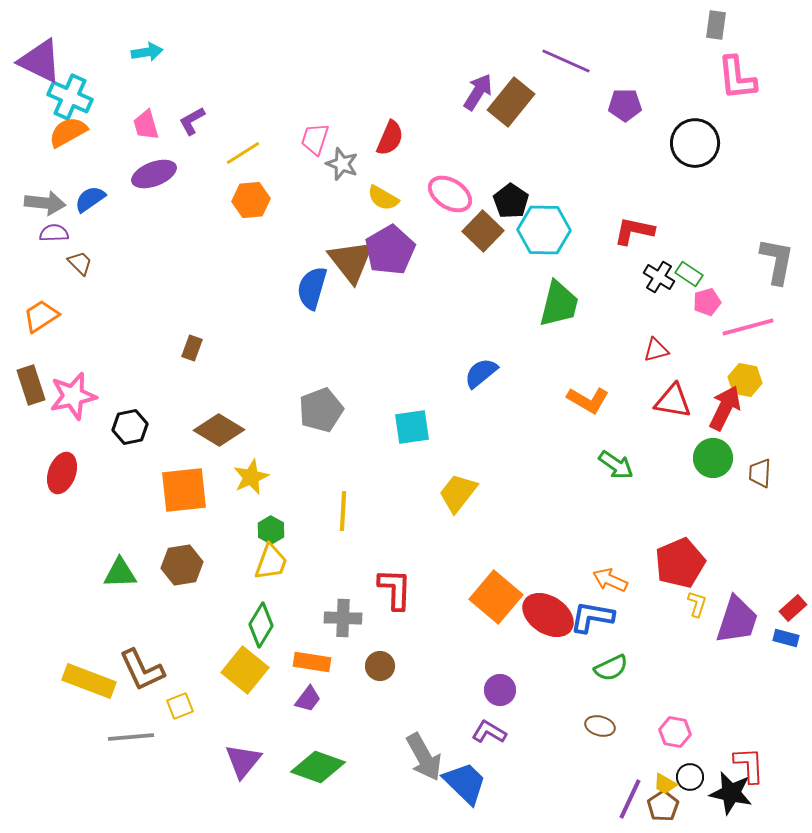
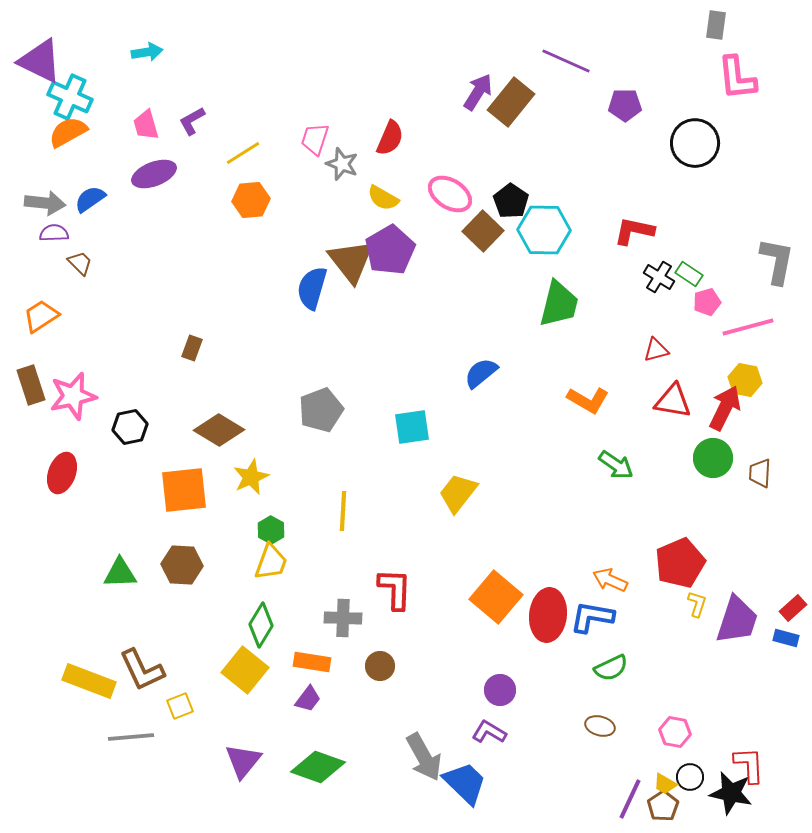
brown hexagon at (182, 565): rotated 12 degrees clockwise
red ellipse at (548, 615): rotated 63 degrees clockwise
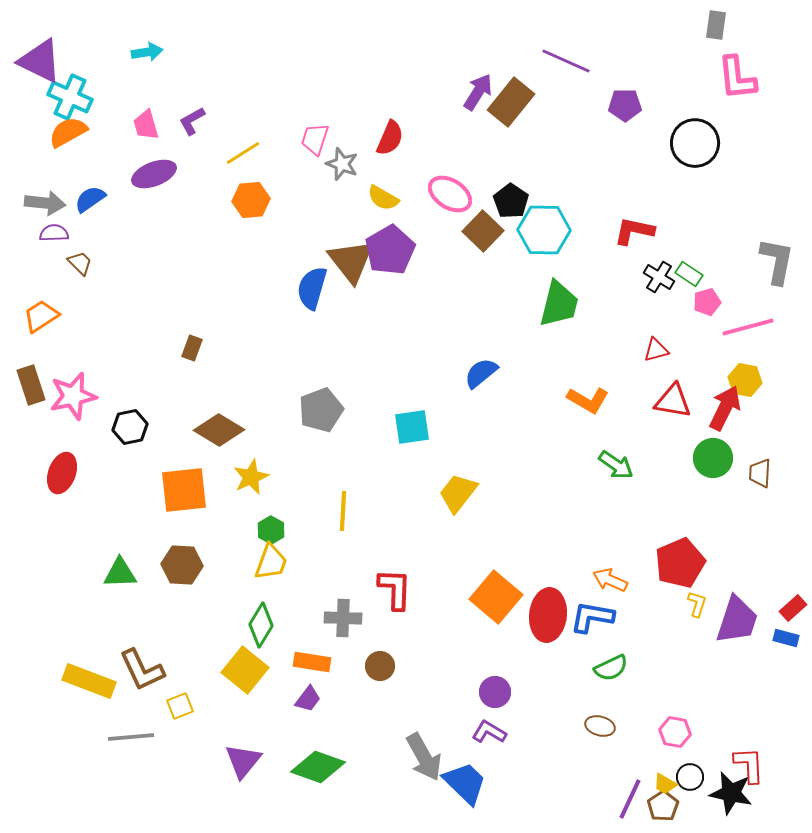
purple circle at (500, 690): moved 5 px left, 2 px down
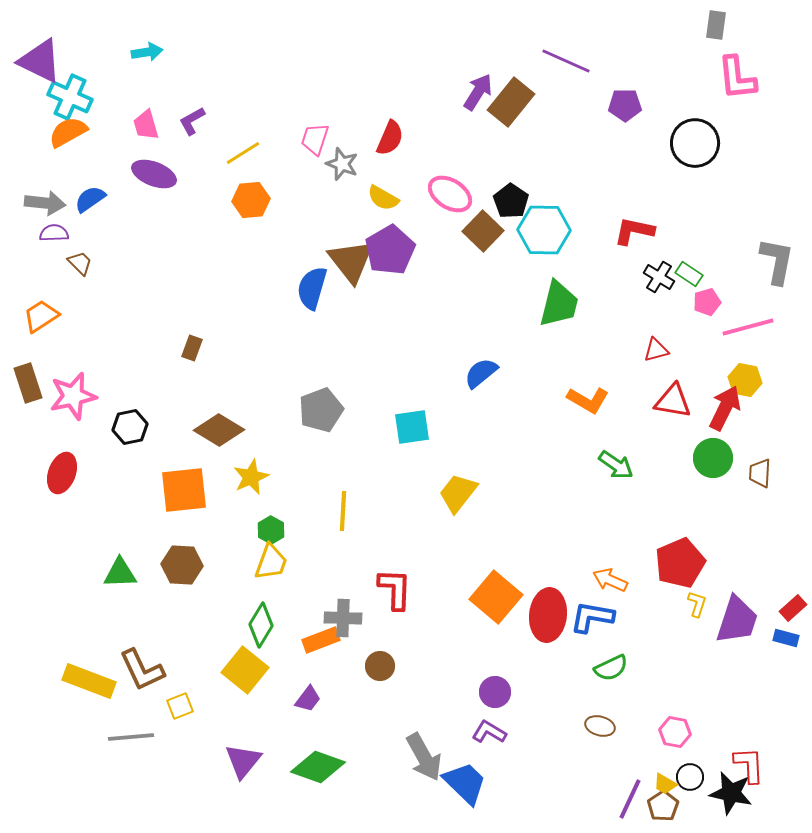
purple ellipse at (154, 174): rotated 42 degrees clockwise
brown rectangle at (31, 385): moved 3 px left, 2 px up
orange rectangle at (312, 662): moved 9 px right, 22 px up; rotated 30 degrees counterclockwise
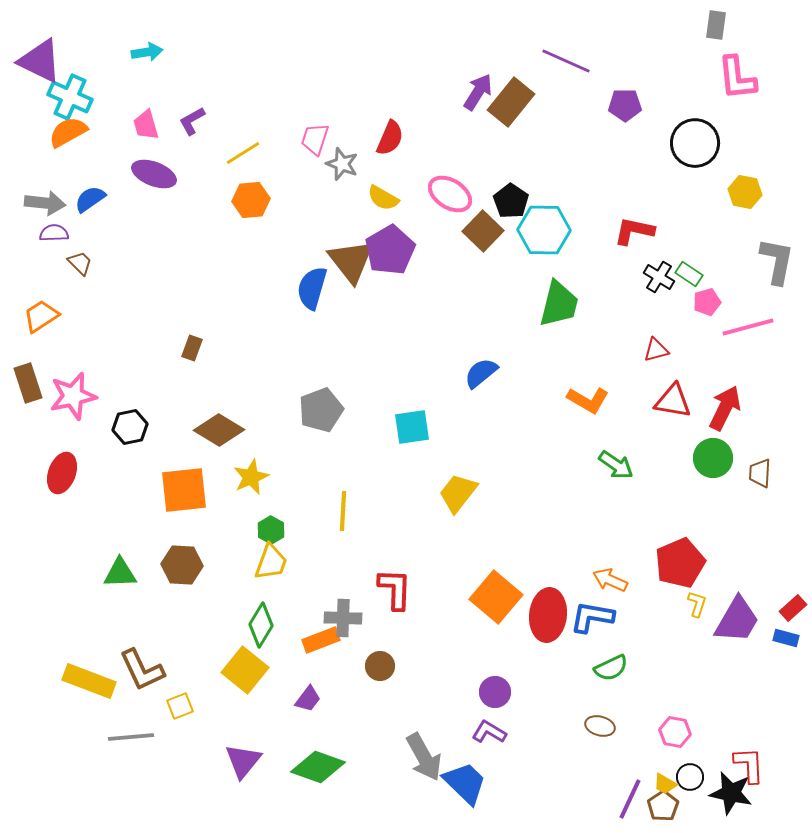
yellow hexagon at (745, 380): moved 188 px up
purple trapezoid at (737, 620): rotated 12 degrees clockwise
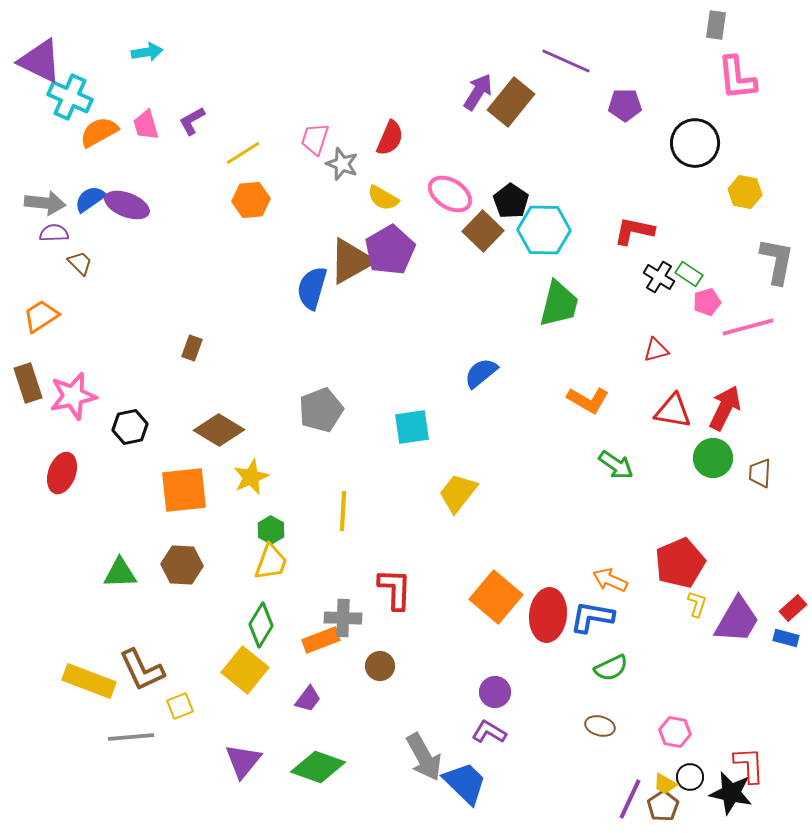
orange semicircle at (68, 132): moved 31 px right
purple ellipse at (154, 174): moved 27 px left, 31 px down
brown triangle at (351, 261): rotated 39 degrees clockwise
red triangle at (673, 401): moved 10 px down
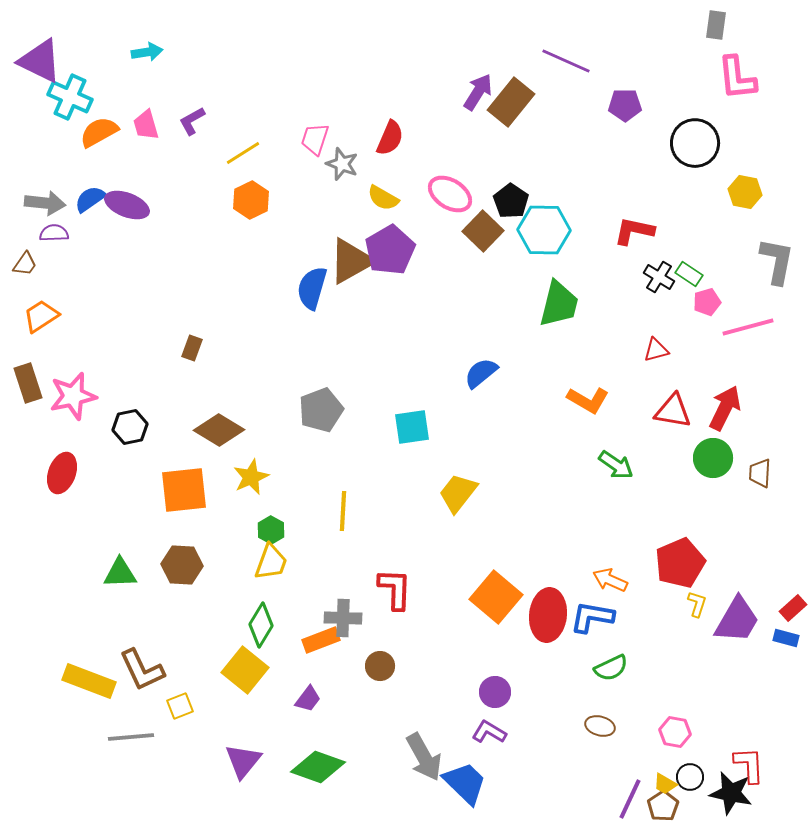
orange hexagon at (251, 200): rotated 21 degrees counterclockwise
brown trapezoid at (80, 263): moved 55 px left, 1 px down; rotated 80 degrees clockwise
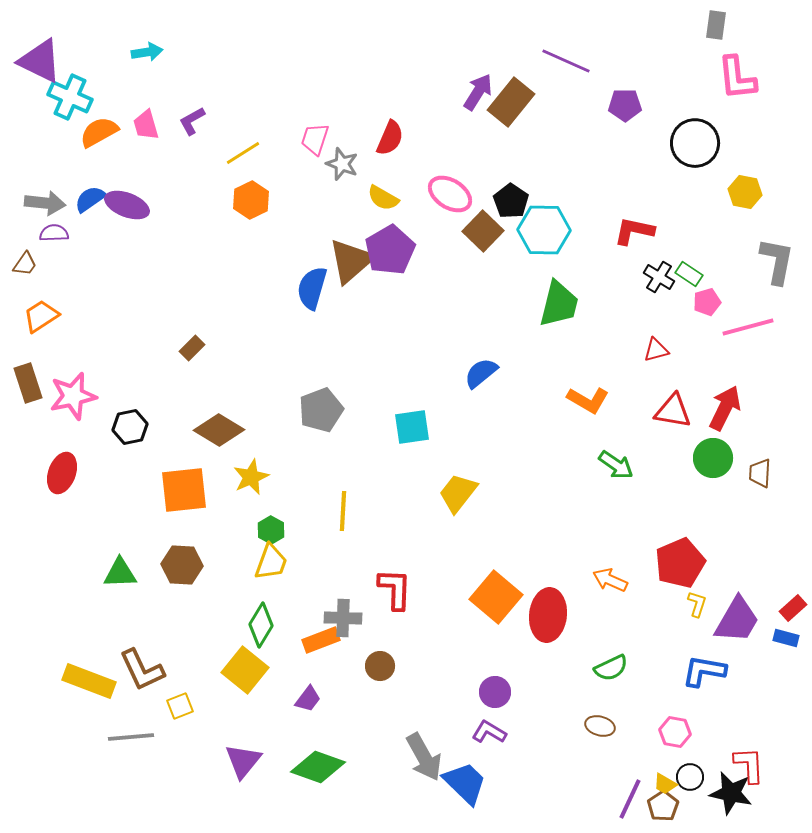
brown triangle at (351, 261): rotated 12 degrees counterclockwise
brown rectangle at (192, 348): rotated 25 degrees clockwise
blue L-shape at (592, 617): moved 112 px right, 54 px down
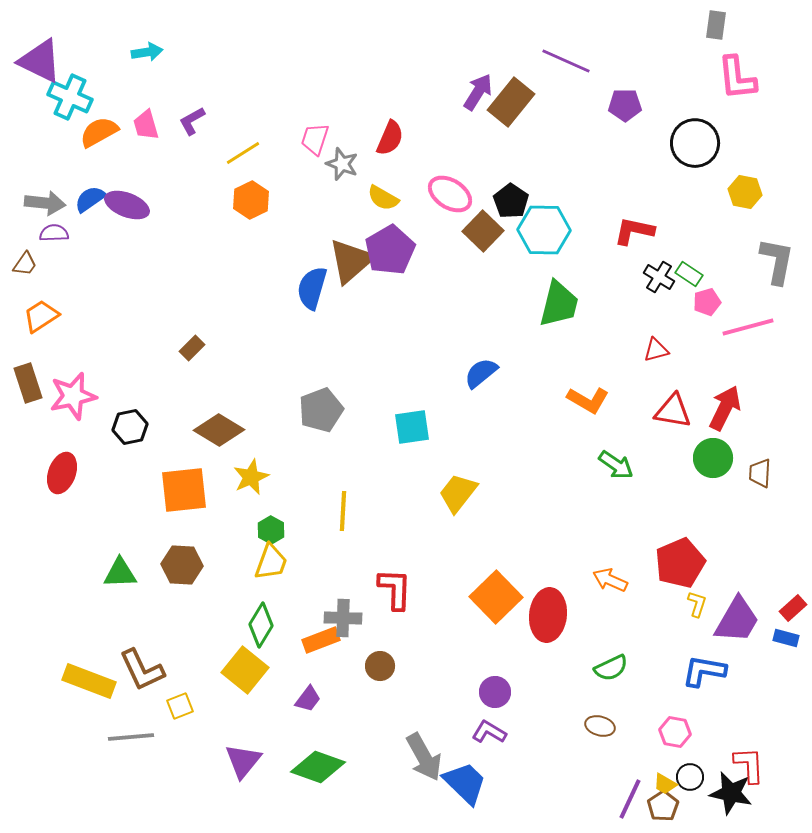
orange square at (496, 597): rotated 6 degrees clockwise
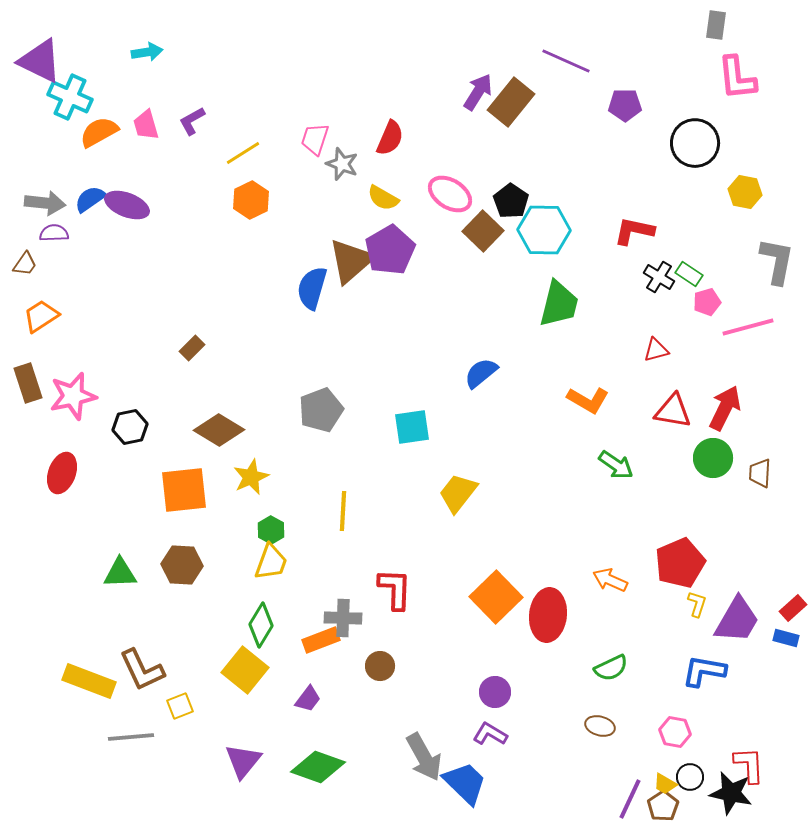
purple L-shape at (489, 732): moved 1 px right, 2 px down
